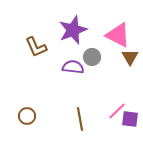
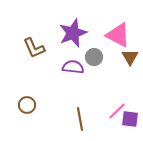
purple star: moved 3 px down
brown L-shape: moved 2 px left, 1 px down
gray circle: moved 2 px right
brown circle: moved 11 px up
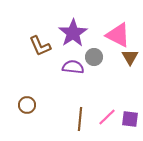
purple star: rotated 12 degrees counterclockwise
brown L-shape: moved 6 px right, 2 px up
pink line: moved 10 px left, 6 px down
brown line: rotated 15 degrees clockwise
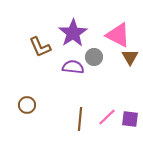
brown L-shape: moved 1 px down
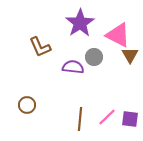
purple star: moved 7 px right, 10 px up
brown triangle: moved 2 px up
